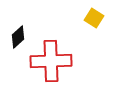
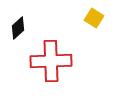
black diamond: moved 9 px up
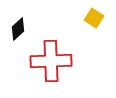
black diamond: moved 1 px down
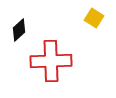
black diamond: moved 1 px right, 1 px down
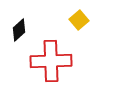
yellow square: moved 15 px left, 2 px down; rotated 18 degrees clockwise
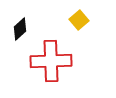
black diamond: moved 1 px right, 1 px up
